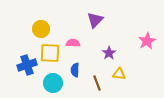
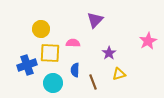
pink star: moved 1 px right
yellow triangle: rotated 24 degrees counterclockwise
brown line: moved 4 px left, 1 px up
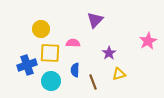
cyan circle: moved 2 px left, 2 px up
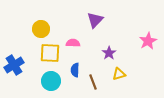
blue cross: moved 13 px left; rotated 12 degrees counterclockwise
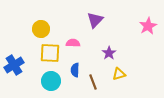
pink star: moved 15 px up
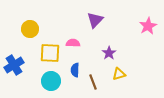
yellow circle: moved 11 px left
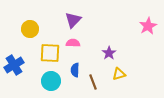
purple triangle: moved 22 px left
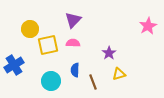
yellow square: moved 2 px left, 8 px up; rotated 15 degrees counterclockwise
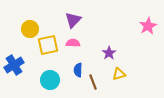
blue semicircle: moved 3 px right
cyan circle: moved 1 px left, 1 px up
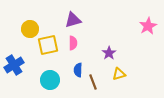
purple triangle: rotated 30 degrees clockwise
pink semicircle: rotated 88 degrees clockwise
